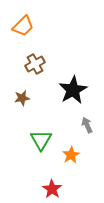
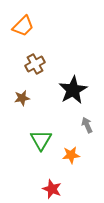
orange star: rotated 24 degrees clockwise
red star: rotated 12 degrees counterclockwise
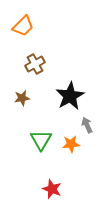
black star: moved 3 px left, 6 px down
orange star: moved 11 px up
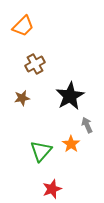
green triangle: moved 11 px down; rotated 10 degrees clockwise
orange star: rotated 30 degrees counterclockwise
red star: rotated 30 degrees clockwise
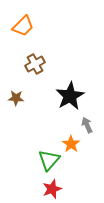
brown star: moved 6 px left; rotated 14 degrees clockwise
green triangle: moved 8 px right, 9 px down
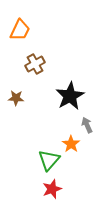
orange trapezoid: moved 3 px left, 4 px down; rotated 20 degrees counterclockwise
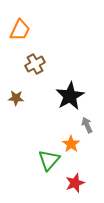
red star: moved 23 px right, 6 px up
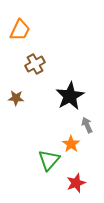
red star: moved 1 px right
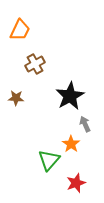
gray arrow: moved 2 px left, 1 px up
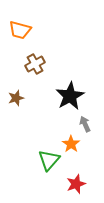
orange trapezoid: rotated 80 degrees clockwise
brown star: rotated 21 degrees counterclockwise
red star: moved 1 px down
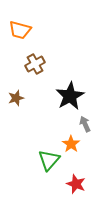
red star: rotated 30 degrees counterclockwise
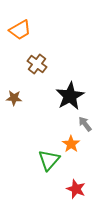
orange trapezoid: rotated 45 degrees counterclockwise
brown cross: moved 2 px right; rotated 24 degrees counterclockwise
brown star: moved 2 px left; rotated 21 degrees clockwise
gray arrow: rotated 14 degrees counterclockwise
red star: moved 5 px down
